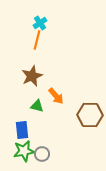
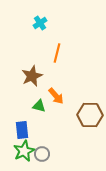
orange line: moved 20 px right, 13 px down
green triangle: moved 2 px right
green star: rotated 15 degrees counterclockwise
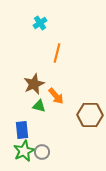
brown star: moved 2 px right, 8 px down
gray circle: moved 2 px up
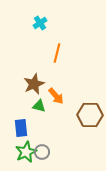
blue rectangle: moved 1 px left, 2 px up
green star: moved 2 px right, 1 px down
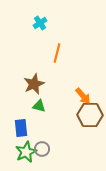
orange arrow: moved 27 px right
gray circle: moved 3 px up
